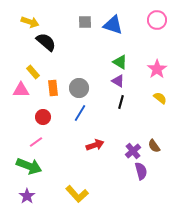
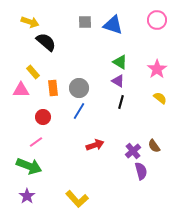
blue line: moved 1 px left, 2 px up
yellow L-shape: moved 5 px down
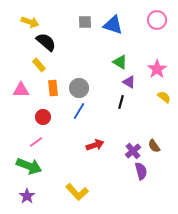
yellow rectangle: moved 6 px right, 7 px up
purple triangle: moved 11 px right, 1 px down
yellow semicircle: moved 4 px right, 1 px up
yellow L-shape: moved 7 px up
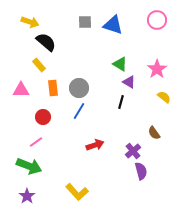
green triangle: moved 2 px down
brown semicircle: moved 13 px up
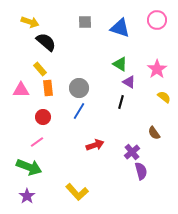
blue triangle: moved 7 px right, 3 px down
yellow rectangle: moved 1 px right, 4 px down
orange rectangle: moved 5 px left
pink line: moved 1 px right
purple cross: moved 1 px left, 1 px down
green arrow: moved 1 px down
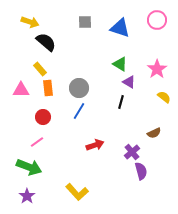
brown semicircle: rotated 80 degrees counterclockwise
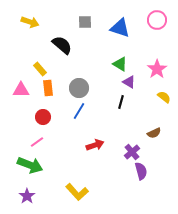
black semicircle: moved 16 px right, 3 px down
green arrow: moved 1 px right, 2 px up
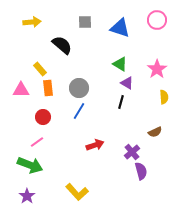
yellow arrow: moved 2 px right; rotated 24 degrees counterclockwise
purple triangle: moved 2 px left, 1 px down
yellow semicircle: rotated 48 degrees clockwise
brown semicircle: moved 1 px right, 1 px up
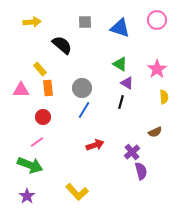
gray circle: moved 3 px right
blue line: moved 5 px right, 1 px up
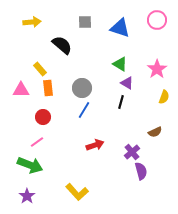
yellow semicircle: rotated 24 degrees clockwise
